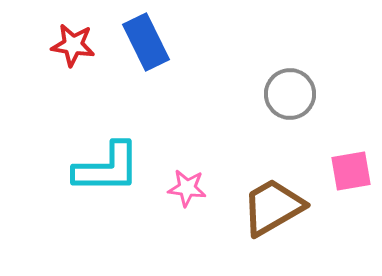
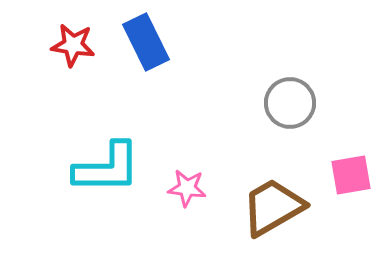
gray circle: moved 9 px down
pink square: moved 4 px down
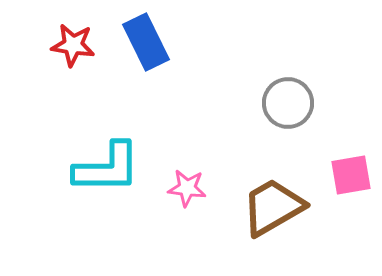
gray circle: moved 2 px left
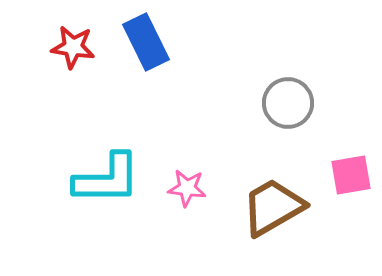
red star: moved 2 px down
cyan L-shape: moved 11 px down
